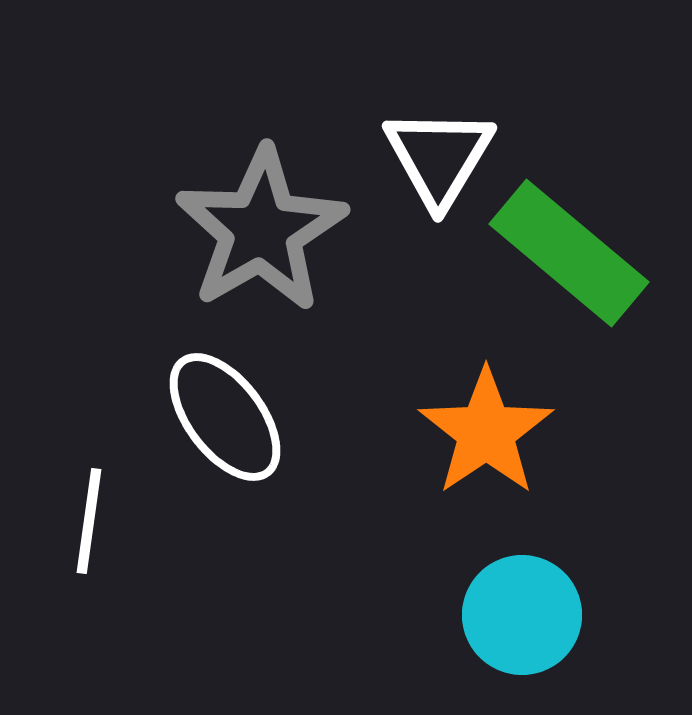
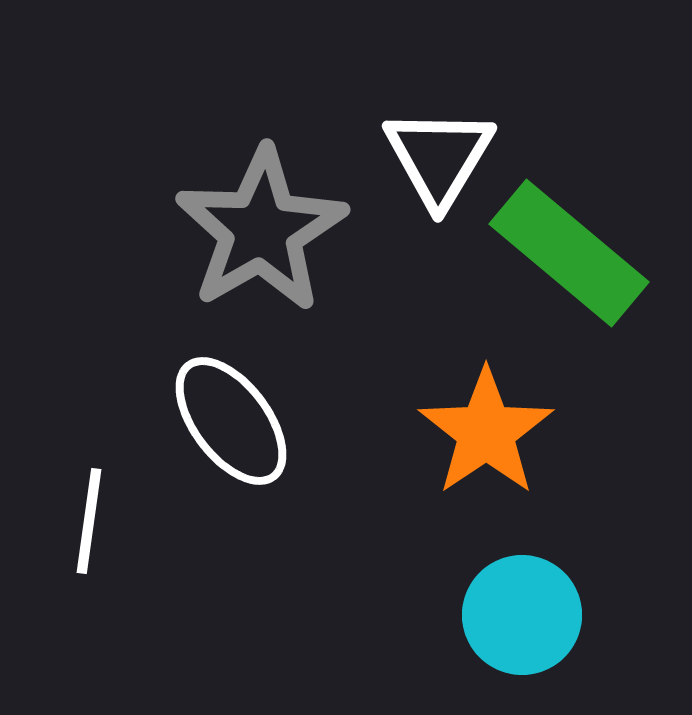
white ellipse: moved 6 px right, 4 px down
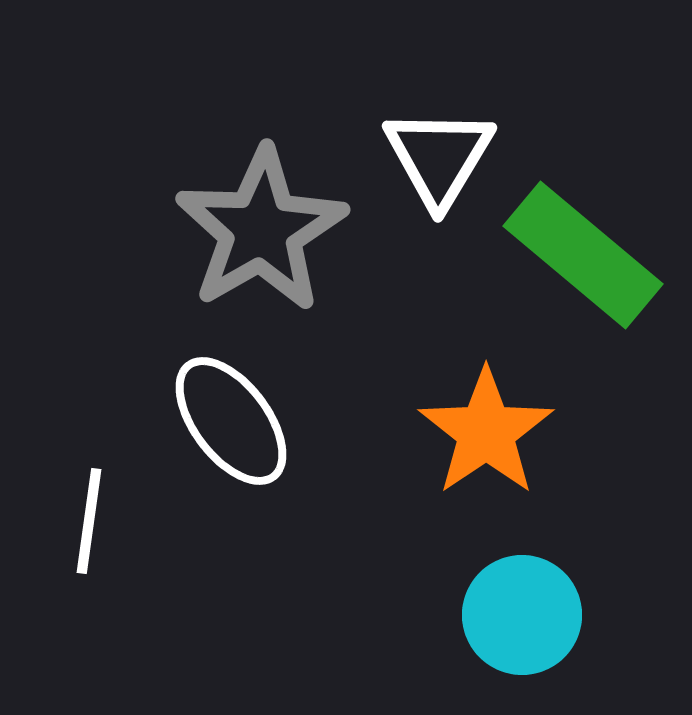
green rectangle: moved 14 px right, 2 px down
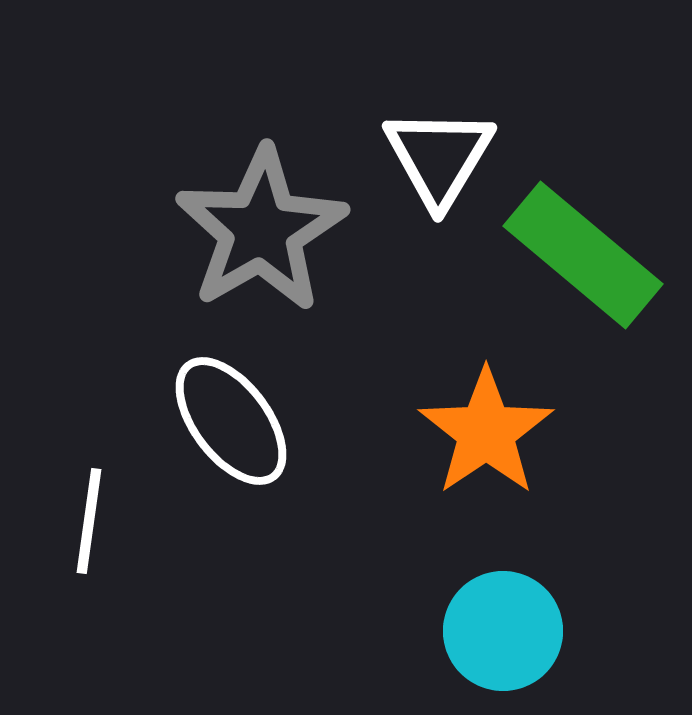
cyan circle: moved 19 px left, 16 px down
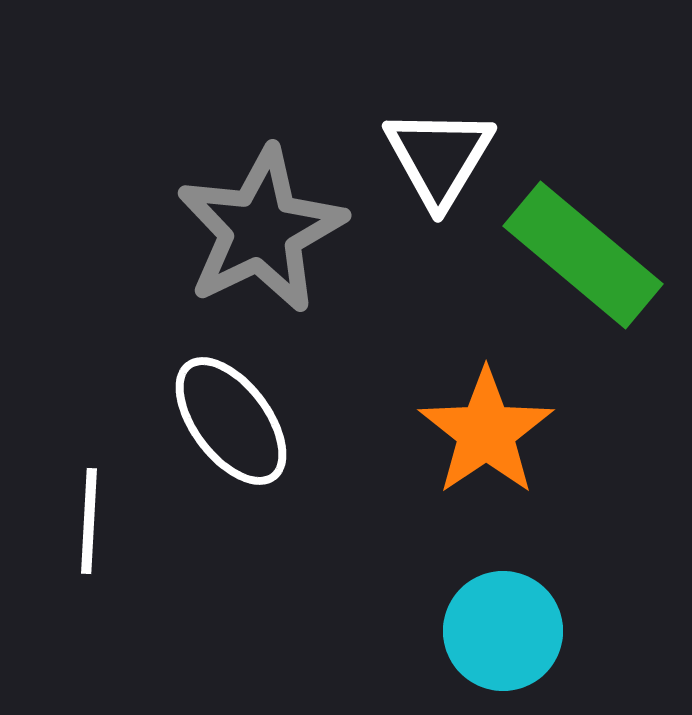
gray star: rotated 4 degrees clockwise
white line: rotated 5 degrees counterclockwise
